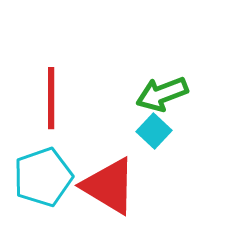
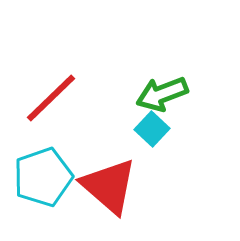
red line: rotated 46 degrees clockwise
cyan square: moved 2 px left, 2 px up
red triangle: rotated 10 degrees clockwise
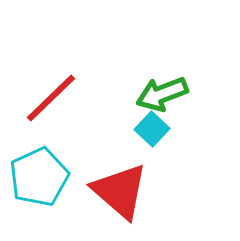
cyan pentagon: moved 4 px left; rotated 6 degrees counterclockwise
red triangle: moved 11 px right, 5 px down
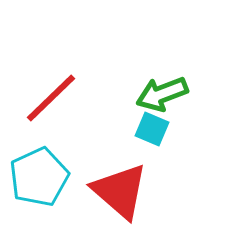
cyan square: rotated 20 degrees counterclockwise
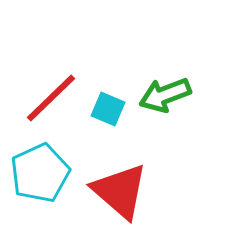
green arrow: moved 3 px right, 1 px down
cyan square: moved 44 px left, 20 px up
cyan pentagon: moved 1 px right, 4 px up
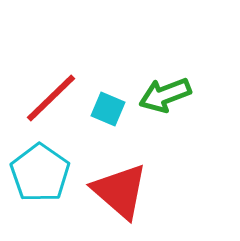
cyan pentagon: rotated 12 degrees counterclockwise
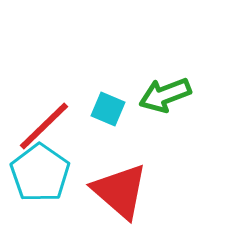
red line: moved 7 px left, 28 px down
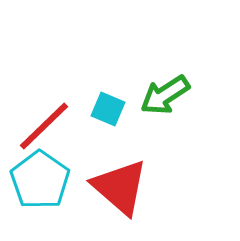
green arrow: rotated 12 degrees counterclockwise
cyan pentagon: moved 7 px down
red triangle: moved 4 px up
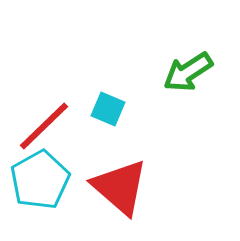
green arrow: moved 23 px right, 23 px up
cyan pentagon: rotated 8 degrees clockwise
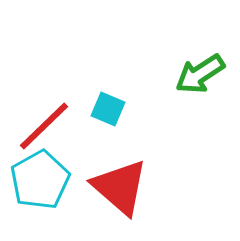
green arrow: moved 12 px right, 2 px down
